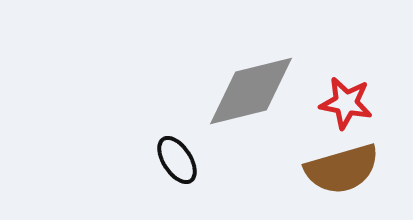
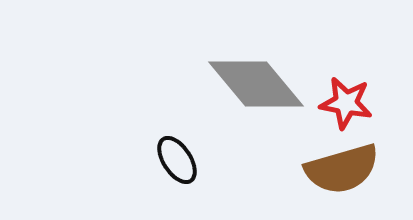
gray diamond: moved 5 px right, 7 px up; rotated 64 degrees clockwise
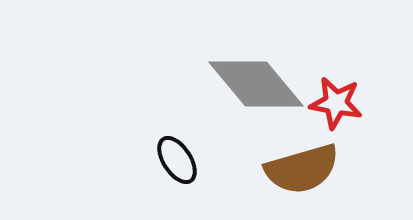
red star: moved 10 px left
brown semicircle: moved 40 px left
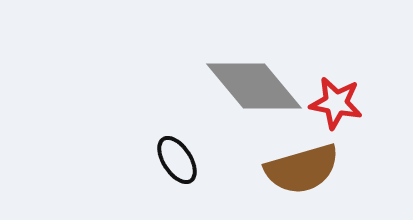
gray diamond: moved 2 px left, 2 px down
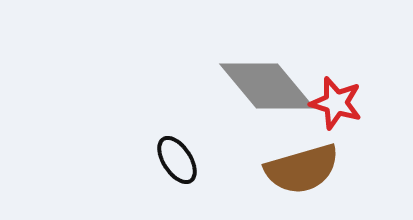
gray diamond: moved 13 px right
red star: rotated 6 degrees clockwise
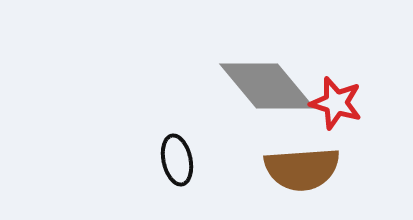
black ellipse: rotated 21 degrees clockwise
brown semicircle: rotated 12 degrees clockwise
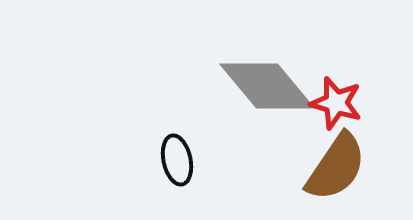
brown semicircle: moved 34 px right, 2 px up; rotated 52 degrees counterclockwise
